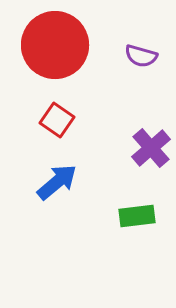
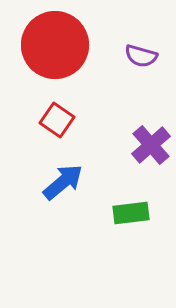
purple cross: moved 3 px up
blue arrow: moved 6 px right
green rectangle: moved 6 px left, 3 px up
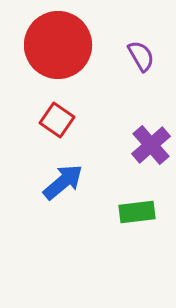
red circle: moved 3 px right
purple semicircle: rotated 136 degrees counterclockwise
green rectangle: moved 6 px right, 1 px up
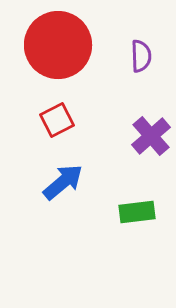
purple semicircle: rotated 28 degrees clockwise
red square: rotated 28 degrees clockwise
purple cross: moved 9 px up
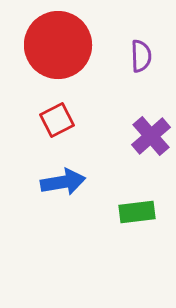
blue arrow: rotated 30 degrees clockwise
